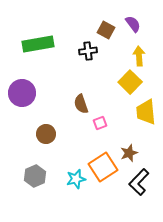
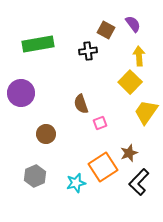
purple circle: moved 1 px left
yellow trapezoid: rotated 40 degrees clockwise
cyan star: moved 4 px down
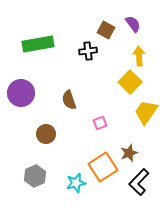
brown semicircle: moved 12 px left, 4 px up
